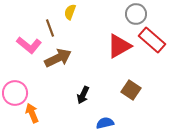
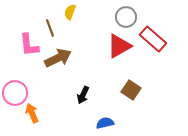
gray circle: moved 10 px left, 3 px down
red rectangle: moved 1 px right, 1 px up
pink L-shape: rotated 45 degrees clockwise
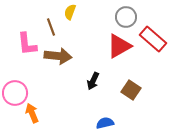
brown line: moved 1 px right, 1 px up
pink L-shape: moved 2 px left, 1 px up
brown arrow: moved 2 px up; rotated 32 degrees clockwise
black arrow: moved 10 px right, 14 px up
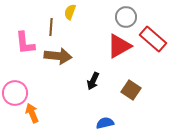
brown line: rotated 24 degrees clockwise
pink L-shape: moved 2 px left, 1 px up
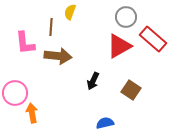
orange arrow: rotated 12 degrees clockwise
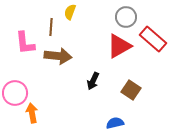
blue semicircle: moved 10 px right
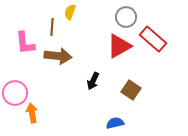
brown line: moved 1 px right
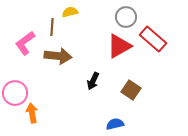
yellow semicircle: rotated 56 degrees clockwise
pink L-shape: rotated 60 degrees clockwise
blue semicircle: moved 1 px down
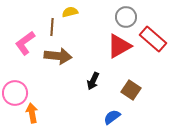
blue semicircle: moved 3 px left, 7 px up; rotated 24 degrees counterclockwise
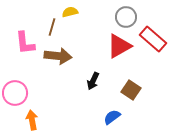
brown line: rotated 12 degrees clockwise
pink L-shape: rotated 60 degrees counterclockwise
orange arrow: moved 7 px down
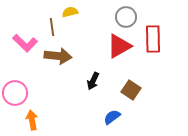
brown line: rotated 24 degrees counterclockwise
red rectangle: rotated 48 degrees clockwise
pink L-shape: rotated 40 degrees counterclockwise
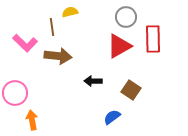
black arrow: rotated 66 degrees clockwise
